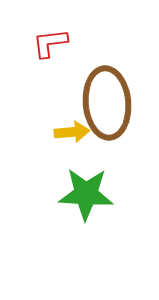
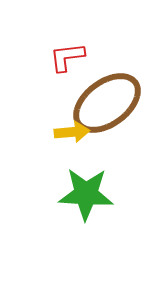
red L-shape: moved 17 px right, 14 px down
brown ellipse: rotated 58 degrees clockwise
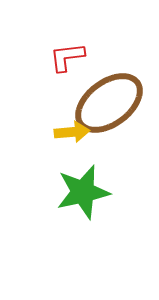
brown ellipse: moved 2 px right
green star: moved 3 px left, 2 px up; rotated 16 degrees counterclockwise
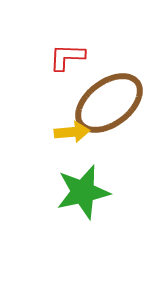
red L-shape: rotated 9 degrees clockwise
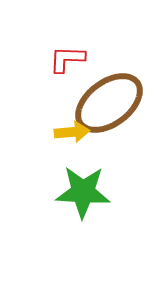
red L-shape: moved 2 px down
green star: rotated 16 degrees clockwise
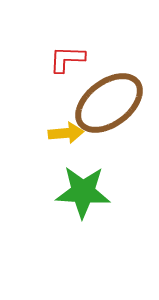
yellow arrow: moved 6 px left, 1 px down
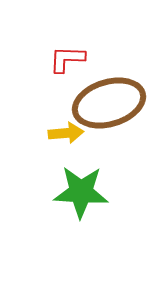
brown ellipse: rotated 20 degrees clockwise
green star: moved 2 px left
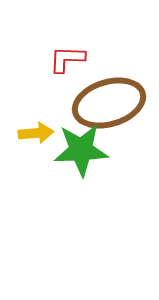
yellow arrow: moved 30 px left
green star: moved 42 px up; rotated 6 degrees counterclockwise
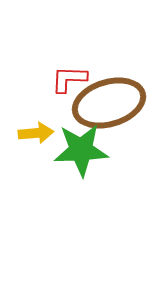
red L-shape: moved 2 px right, 20 px down
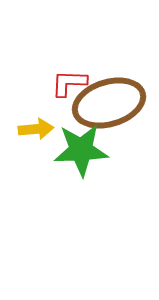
red L-shape: moved 4 px down
yellow arrow: moved 4 px up
